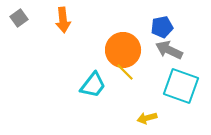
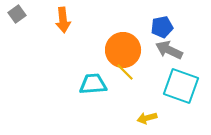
gray square: moved 2 px left, 4 px up
cyan trapezoid: moved 1 px up; rotated 132 degrees counterclockwise
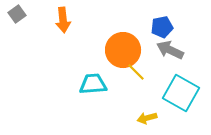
gray arrow: moved 1 px right
yellow line: moved 11 px right
cyan square: moved 7 px down; rotated 9 degrees clockwise
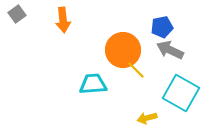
yellow line: moved 2 px up
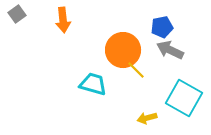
cyan trapezoid: rotated 20 degrees clockwise
cyan square: moved 3 px right, 5 px down
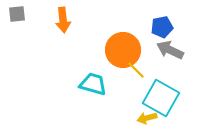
gray square: rotated 30 degrees clockwise
cyan square: moved 23 px left
